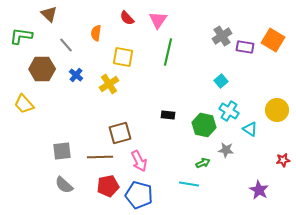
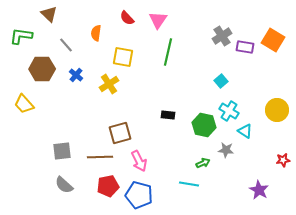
cyan triangle: moved 5 px left, 2 px down
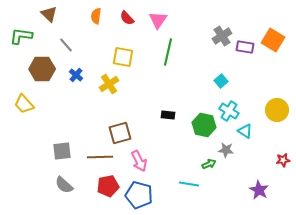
orange semicircle: moved 17 px up
green arrow: moved 6 px right, 1 px down
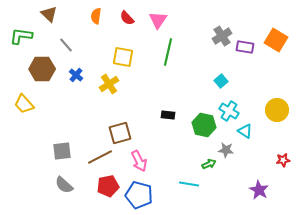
orange square: moved 3 px right
brown line: rotated 25 degrees counterclockwise
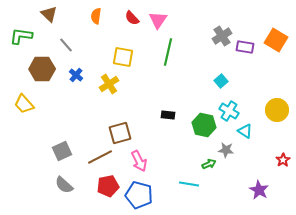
red semicircle: moved 5 px right
gray square: rotated 18 degrees counterclockwise
red star: rotated 24 degrees counterclockwise
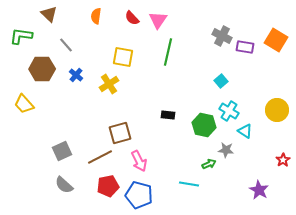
gray cross: rotated 30 degrees counterclockwise
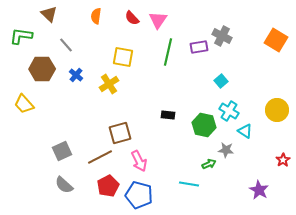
purple rectangle: moved 46 px left; rotated 18 degrees counterclockwise
red pentagon: rotated 15 degrees counterclockwise
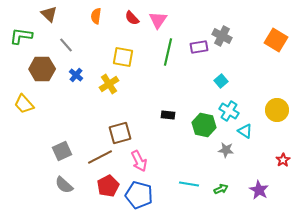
green arrow: moved 12 px right, 25 px down
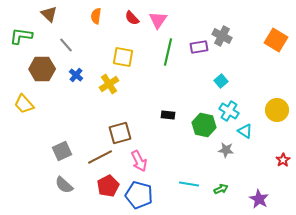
purple star: moved 9 px down
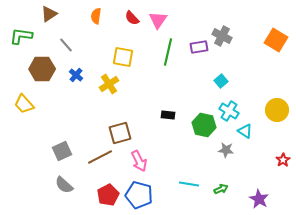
brown triangle: rotated 42 degrees clockwise
red pentagon: moved 9 px down
